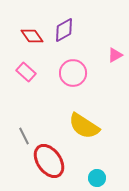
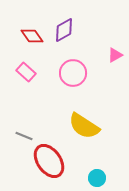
gray line: rotated 42 degrees counterclockwise
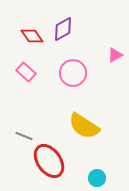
purple diamond: moved 1 px left, 1 px up
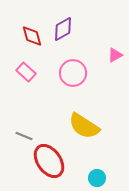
red diamond: rotated 20 degrees clockwise
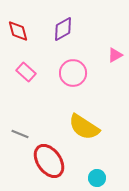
red diamond: moved 14 px left, 5 px up
yellow semicircle: moved 1 px down
gray line: moved 4 px left, 2 px up
